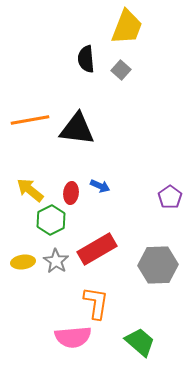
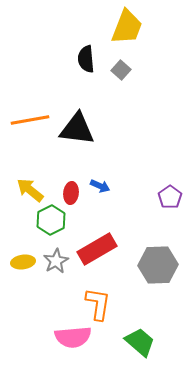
gray star: rotated 10 degrees clockwise
orange L-shape: moved 2 px right, 1 px down
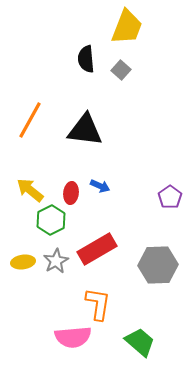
orange line: rotated 51 degrees counterclockwise
black triangle: moved 8 px right, 1 px down
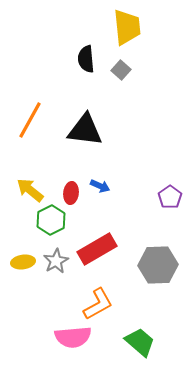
yellow trapezoid: rotated 27 degrees counterclockwise
orange L-shape: rotated 52 degrees clockwise
